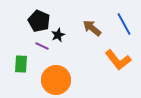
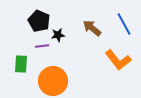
black star: rotated 16 degrees clockwise
purple line: rotated 32 degrees counterclockwise
orange circle: moved 3 px left, 1 px down
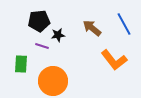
black pentagon: rotated 30 degrees counterclockwise
purple line: rotated 24 degrees clockwise
orange L-shape: moved 4 px left
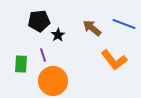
blue line: rotated 40 degrees counterclockwise
black star: rotated 24 degrees counterclockwise
purple line: moved 1 px right, 9 px down; rotated 56 degrees clockwise
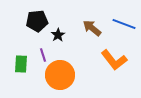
black pentagon: moved 2 px left
orange circle: moved 7 px right, 6 px up
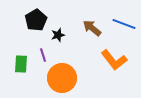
black pentagon: moved 1 px left, 1 px up; rotated 25 degrees counterclockwise
black star: rotated 16 degrees clockwise
orange circle: moved 2 px right, 3 px down
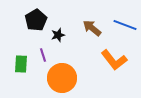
blue line: moved 1 px right, 1 px down
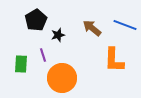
orange L-shape: rotated 40 degrees clockwise
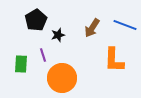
brown arrow: rotated 96 degrees counterclockwise
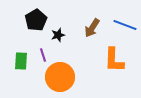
green rectangle: moved 3 px up
orange circle: moved 2 px left, 1 px up
